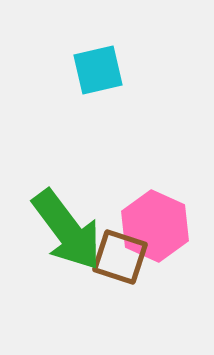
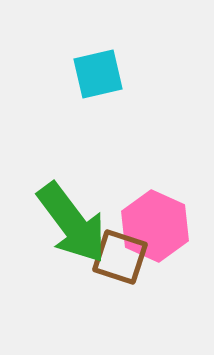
cyan square: moved 4 px down
green arrow: moved 5 px right, 7 px up
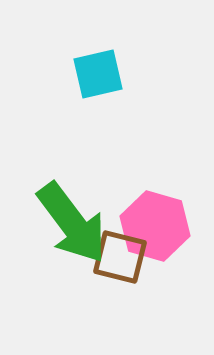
pink hexagon: rotated 8 degrees counterclockwise
brown square: rotated 4 degrees counterclockwise
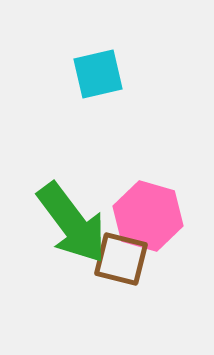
pink hexagon: moved 7 px left, 10 px up
brown square: moved 1 px right, 2 px down
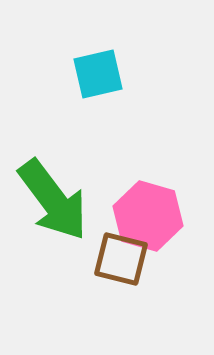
green arrow: moved 19 px left, 23 px up
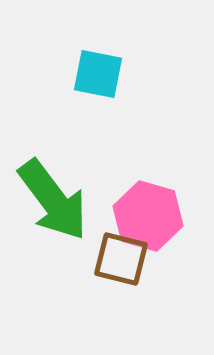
cyan square: rotated 24 degrees clockwise
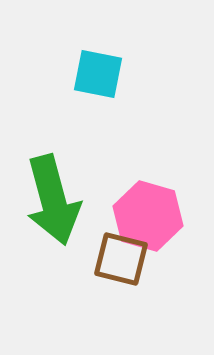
green arrow: rotated 22 degrees clockwise
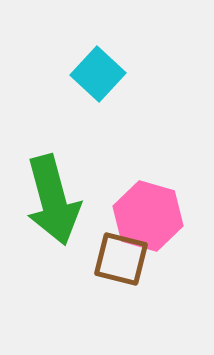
cyan square: rotated 32 degrees clockwise
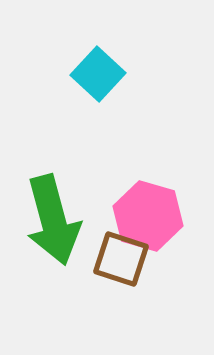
green arrow: moved 20 px down
brown square: rotated 4 degrees clockwise
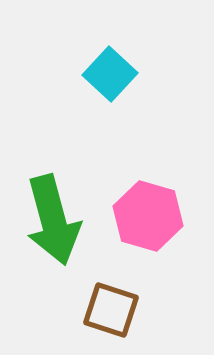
cyan square: moved 12 px right
brown square: moved 10 px left, 51 px down
